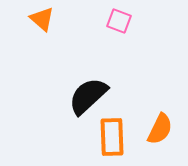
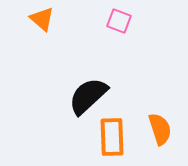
orange semicircle: rotated 44 degrees counterclockwise
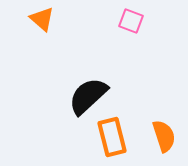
pink square: moved 12 px right
orange semicircle: moved 4 px right, 7 px down
orange rectangle: rotated 12 degrees counterclockwise
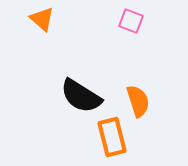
black semicircle: moved 7 px left; rotated 105 degrees counterclockwise
orange semicircle: moved 26 px left, 35 px up
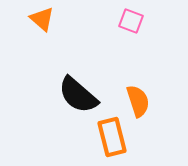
black semicircle: moved 3 px left, 1 px up; rotated 9 degrees clockwise
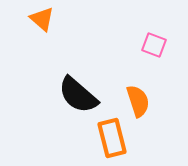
pink square: moved 23 px right, 24 px down
orange rectangle: moved 1 px down
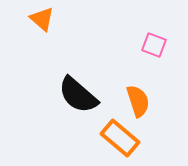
orange rectangle: moved 8 px right; rotated 36 degrees counterclockwise
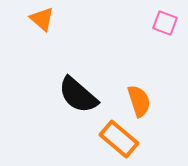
pink square: moved 11 px right, 22 px up
orange semicircle: moved 1 px right
orange rectangle: moved 1 px left, 1 px down
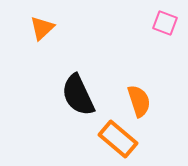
orange triangle: moved 9 px down; rotated 36 degrees clockwise
black semicircle: rotated 24 degrees clockwise
orange rectangle: moved 1 px left
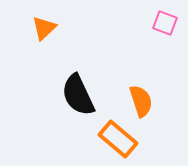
orange triangle: moved 2 px right
orange semicircle: moved 2 px right
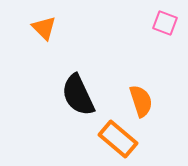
orange triangle: rotated 32 degrees counterclockwise
